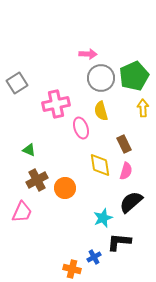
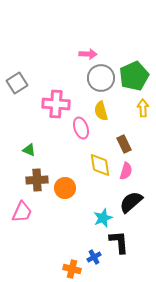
pink cross: rotated 16 degrees clockwise
brown cross: rotated 25 degrees clockwise
black L-shape: rotated 80 degrees clockwise
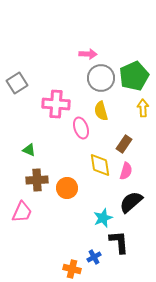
brown rectangle: rotated 60 degrees clockwise
orange circle: moved 2 px right
